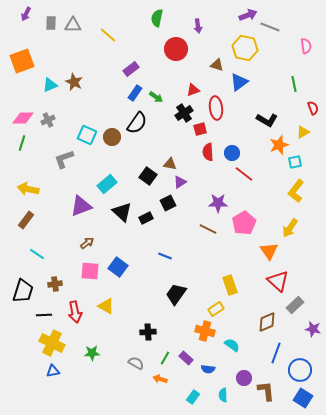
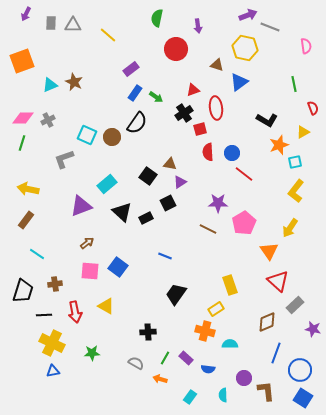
cyan semicircle at (232, 345): moved 2 px left, 1 px up; rotated 35 degrees counterclockwise
cyan rectangle at (193, 397): moved 3 px left
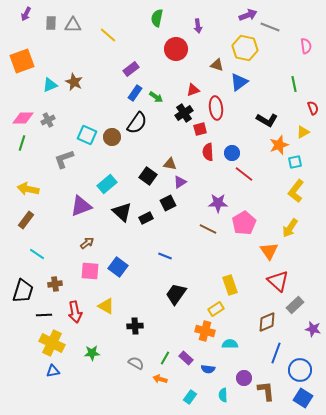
black cross at (148, 332): moved 13 px left, 6 px up
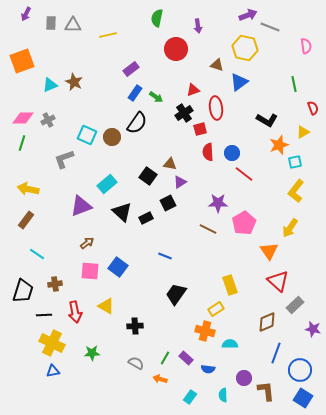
yellow line at (108, 35): rotated 54 degrees counterclockwise
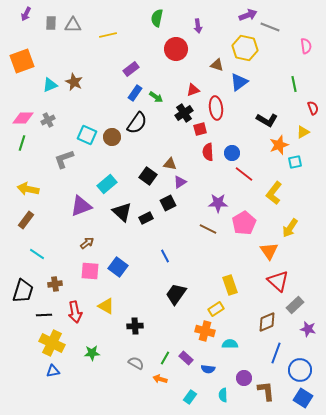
yellow L-shape at (296, 191): moved 22 px left, 2 px down
blue line at (165, 256): rotated 40 degrees clockwise
purple star at (313, 329): moved 5 px left
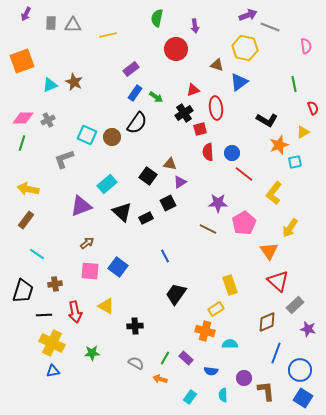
purple arrow at (198, 26): moved 3 px left
blue semicircle at (208, 369): moved 3 px right, 2 px down
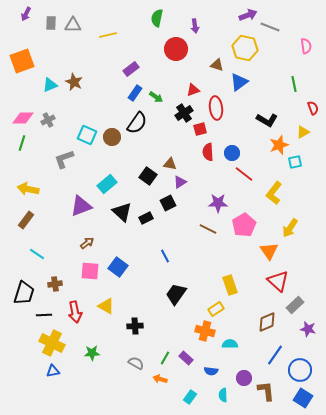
pink pentagon at (244, 223): moved 2 px down
black trapezoid at (23, 291): moved 1 px right, 2 px down
blue line at (276, 353): moved 1 px left, 2 px down; rotated 15 degrees clockwise
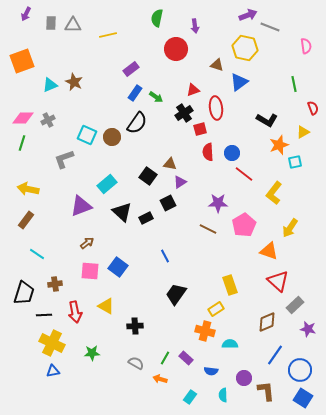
orange triangle at (269, 251): rotated 36 degrees counterclockwise
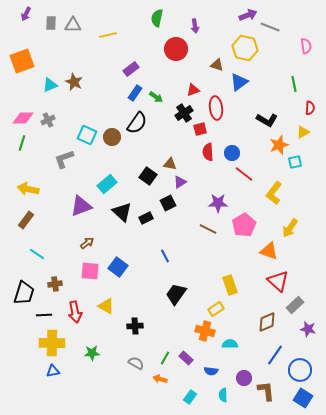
red semicircle at (313, 108): moved 3 px left; rotated 24 degrees clockwise
yellow cross at (52, 343): rotated 25 degrees counterclockwise
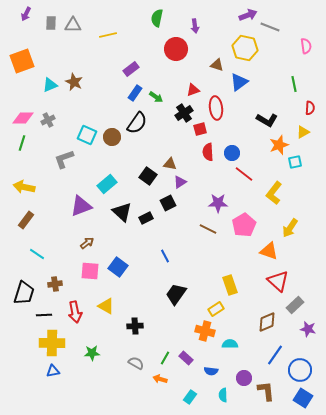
yellow arrow at (28, 189): moved 4 px left, 2 px up
